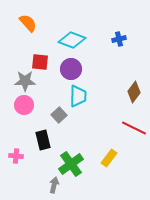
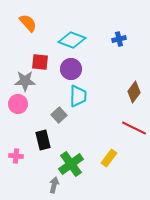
pink circle: moved 6 px left, 1 px up
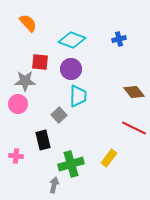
brown diamond: rotated 75 degrees counterclockwise
green cross: rotated 20 degrees clockwise
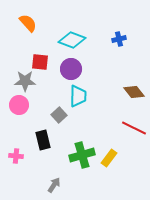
pink circle: moved 1 px right, 1 px down
green cross: moved 11 px right, 9 px up
gray arrow: rotated 21 degrees clockwise
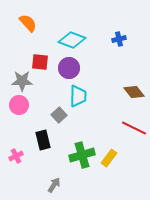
purple circle: moved 2 px left, 1 px up
gray star: moved 3 px left
pink cross: rotated 32 degrees counterclockwise
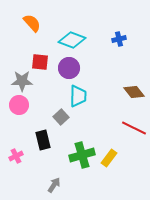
orange semicircle: moved 4 px right
gray square: moved 2 px right, 2 px down
